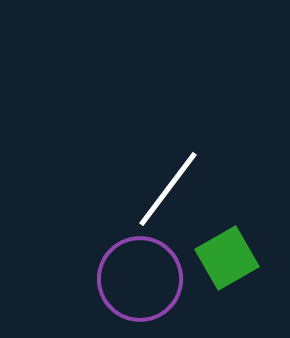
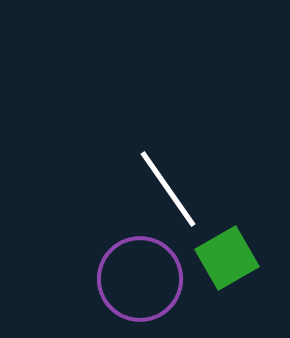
white line: rotated 72 degrees counterclockwise
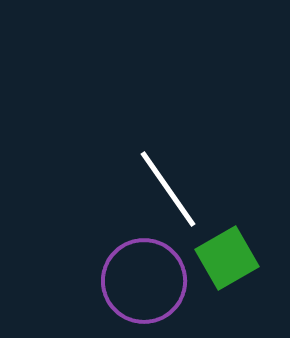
purple circle: moved 4 px right, 2 px down
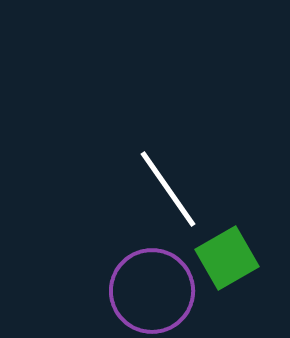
purple circle: moved 8 px right, 10 px down
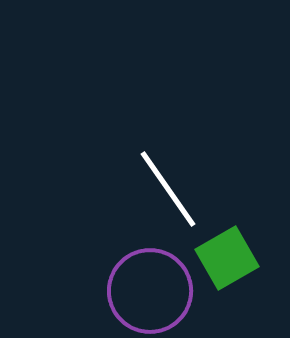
purple circle: moved 2 px left
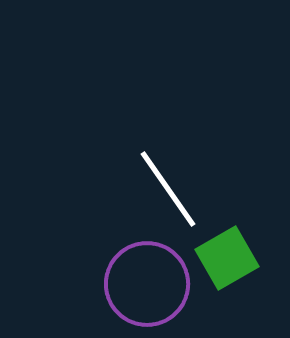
purple circle: moved 3 px left, 7 px up
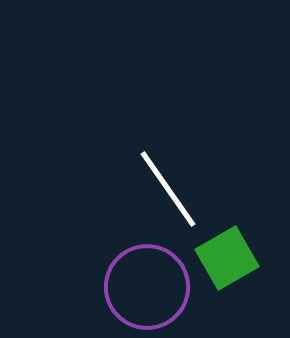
purple circle: moved 3 px down
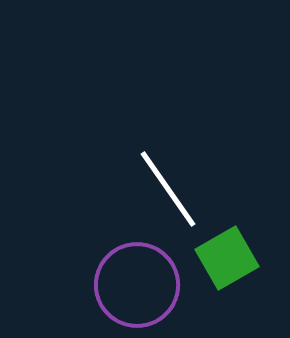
purple circle: moved 10 px left, 2 px up
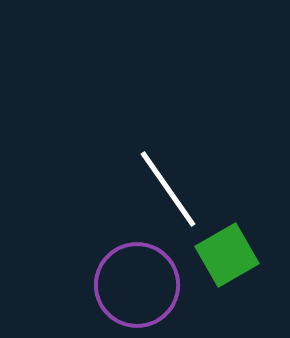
green square: moved 3 px up
